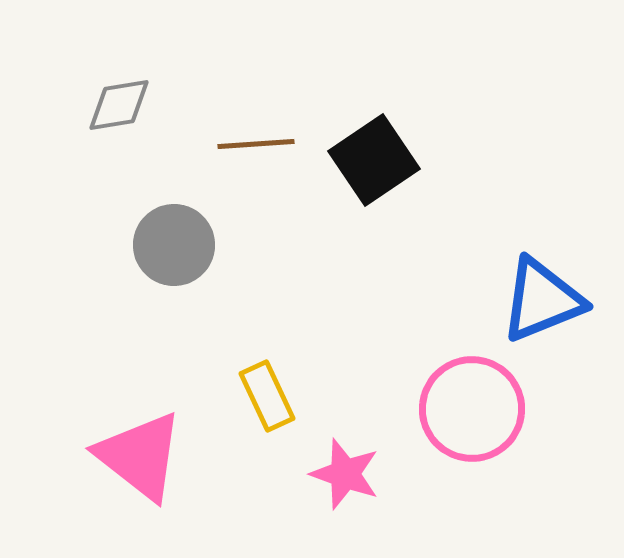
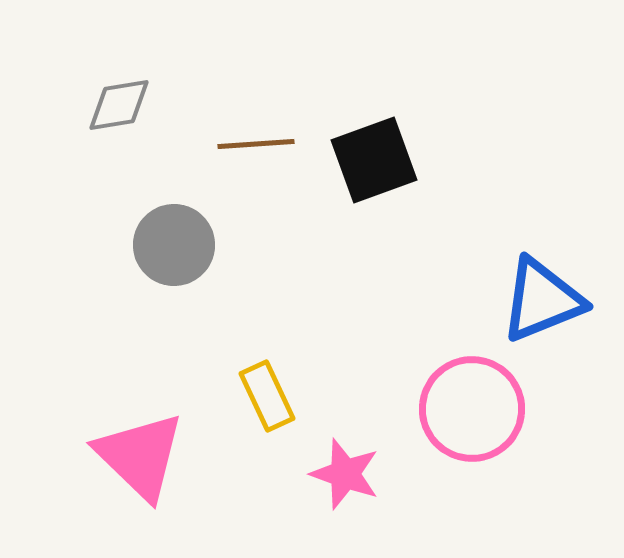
black square: rotated 14 degrees clockwise
pink triangle: rotated 6 degrees clockwise
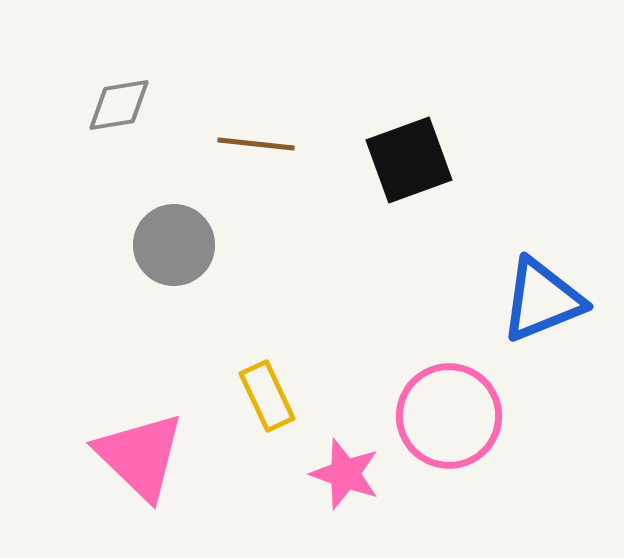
brown line: rotated 10 degrees clockwise
black square: moved 35 px right
pink circle: moved 23 px left, 7 px down
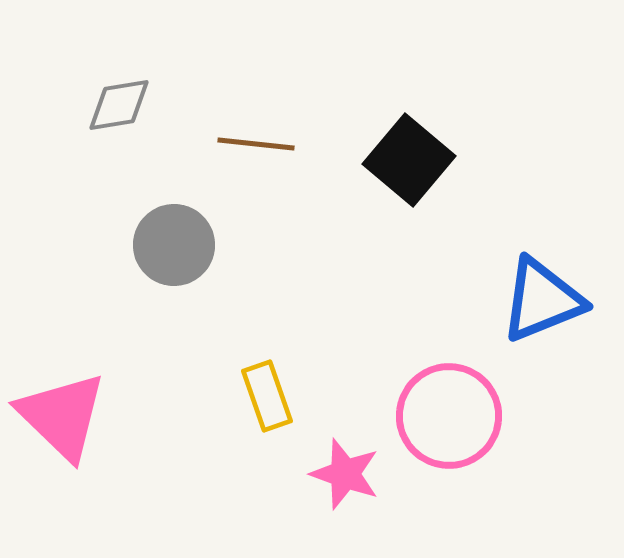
black square: rotated 30 degrees counterclockwise
yellow rectangle: rotated 6 degrees clockwise
pink triangle: moved 78 px left, 40 px up
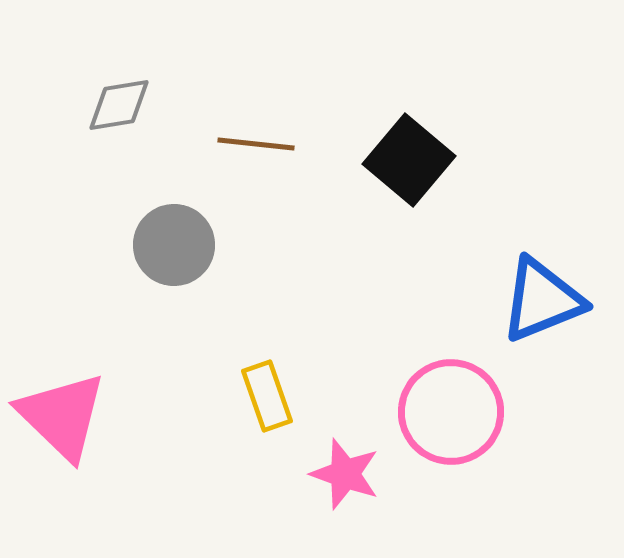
pink circle: moved 2 px right, 4 px up
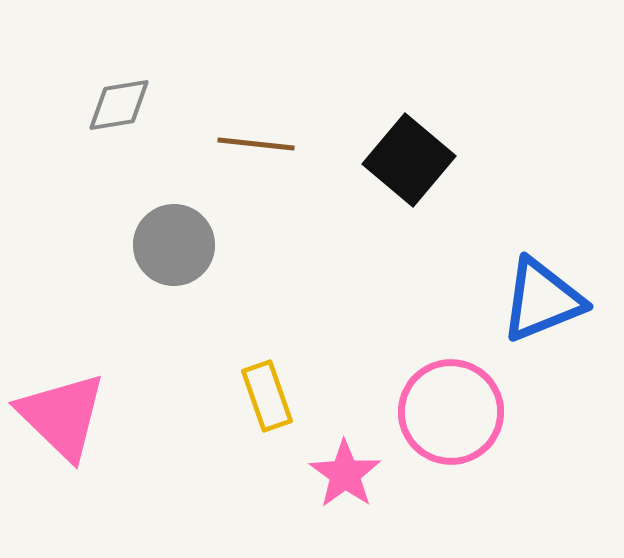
pink star: rotated 16 degrees clockwise
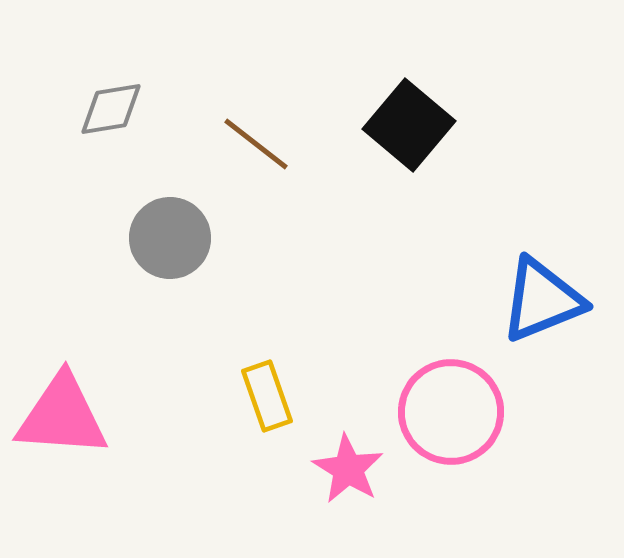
gray diamond: moved 8 px left, 4 px down
brown line: rotated 32 degrees clockwise
black square: moved 35 px up
gray circle: moved 4 px left, 7 px up
pink triangle: rotated 40 degrees counterclockwise
pink star: moved 3 px right, 5 px up; rotated 4 degrees counterclockwise
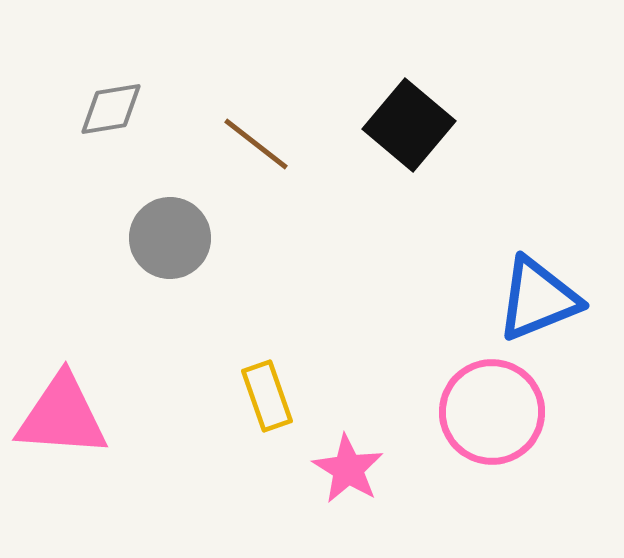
blue triangle: moved 4 px left, 1 px up
pink circle: moved 41 px right
